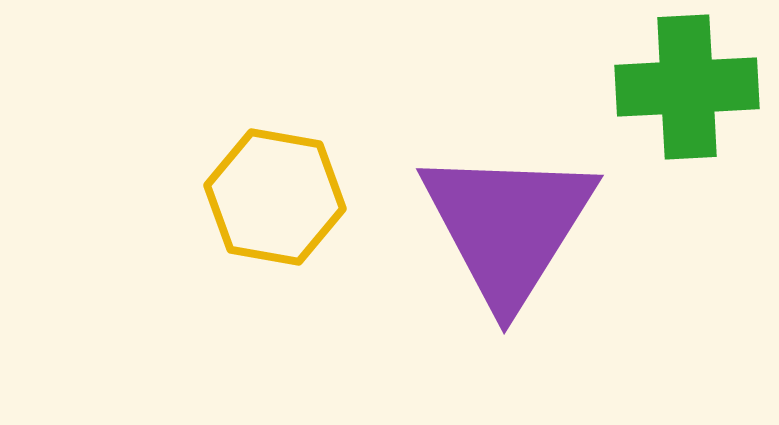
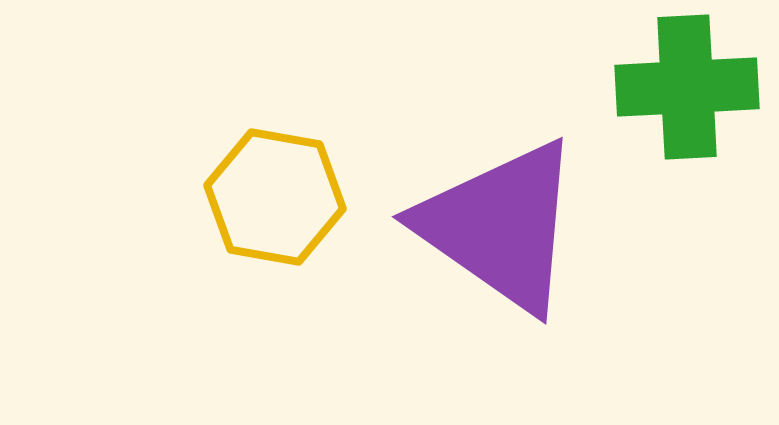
purple triangle: moved 8 px left; rotated 27 degrees counterclockwise
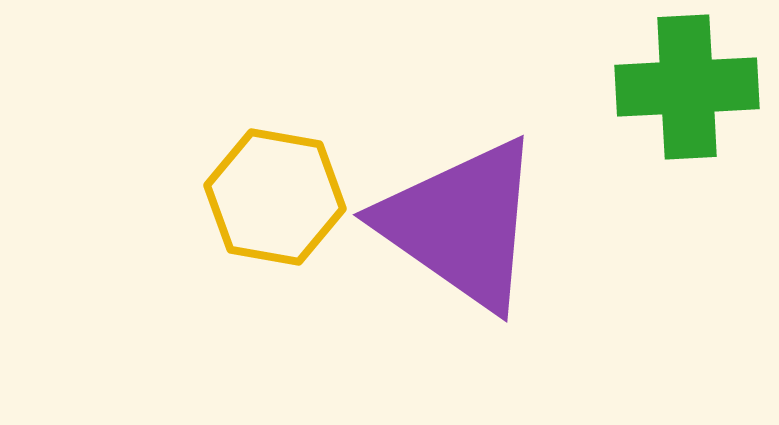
purple triangle: moved 39 px left, 2 px up
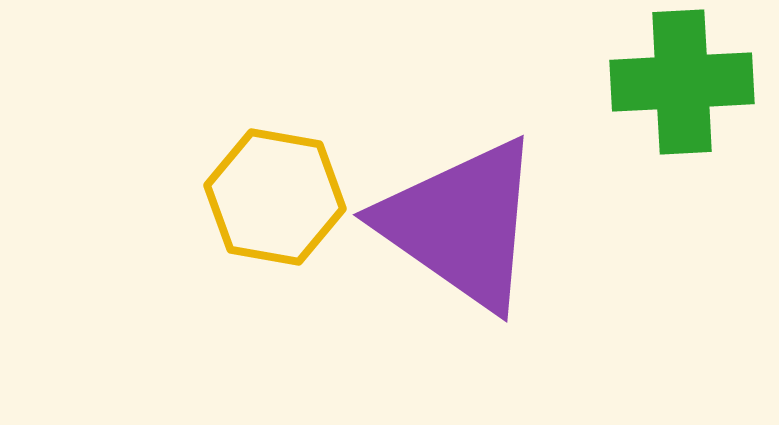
green cross: moved 5 px left, 5 px up
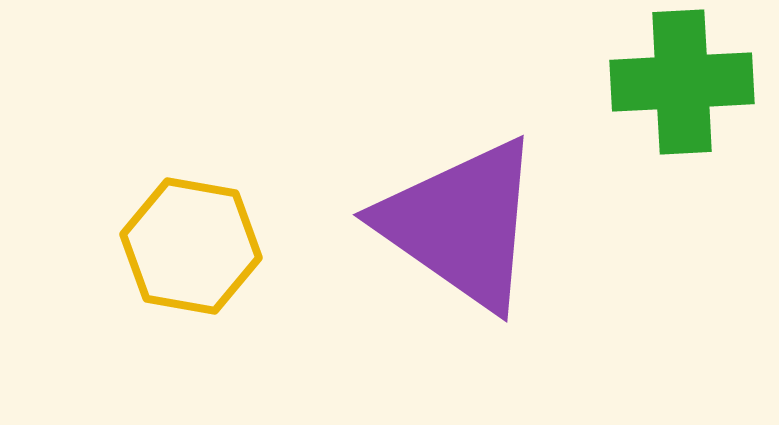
yellow hexagon: moved 84 px left, 49 px down
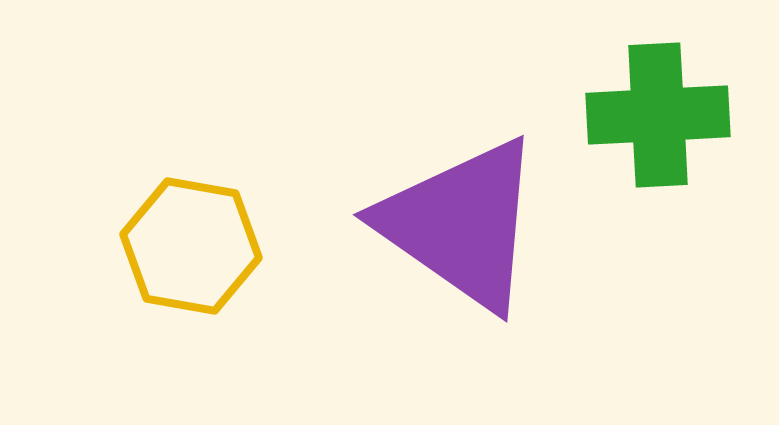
green cross: moved 24 px left, 33 px down
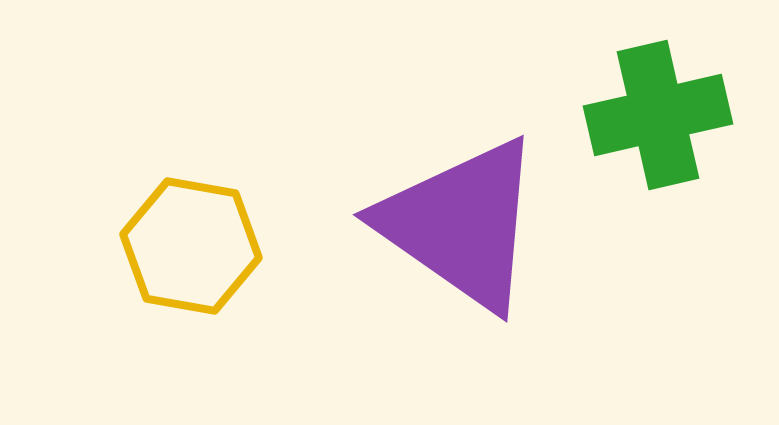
green cross: rotated 10 degrees counterclockwise
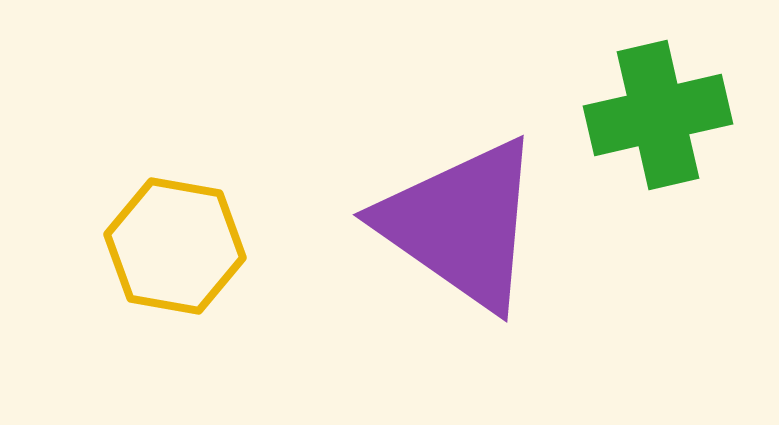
yellow hexagon: moved 16 px left
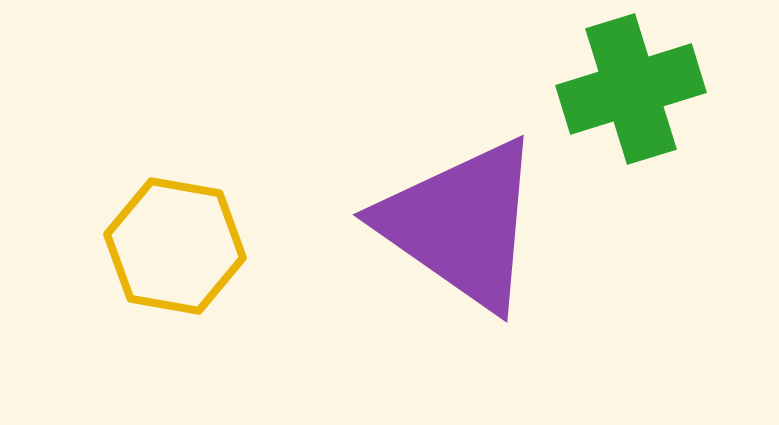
green cross: moved 27 px left, 26 px up; rotated 4 degrees counterclockwise
